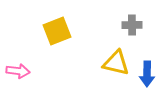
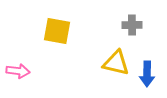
yellow square: rotated 32 degrees clockwise
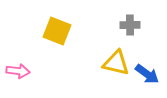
gray cross: moved 2 px left
yellow square: rotated 12 degrees clockwise
blue arrow: rotated 55 degrees counterclockwise
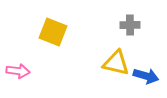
yellow square: moved 4 px left, 1 px down
blue arrow: moved 1 px left, 2 px down; rotated 20 degrees counterclockwise
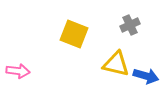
gray cross: rotated 24 degrees counterclockwise
yellow square: moved 21 px right, 2 px down
yellow triangle: moved 1 px down
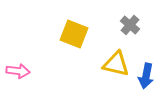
gray cross: rotated 24 degrees counterclockwise
blue arrow: rotated 85 degrees clockwise
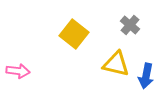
yellow square: rotated 16 degrees clockwise
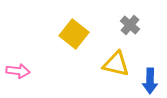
blue arrow: moved 4 px right, 5 px down; rotated 10 degrees counterclockwise
